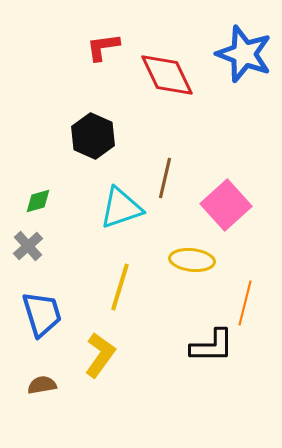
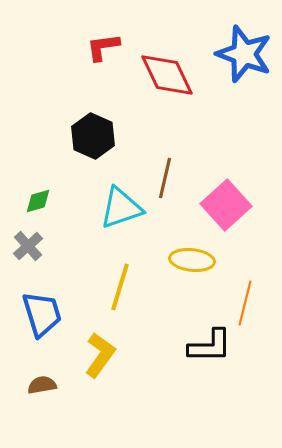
black L-shape: moved 2 px left
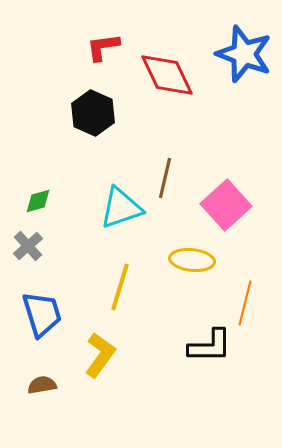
black hexagon: moved 23 px up
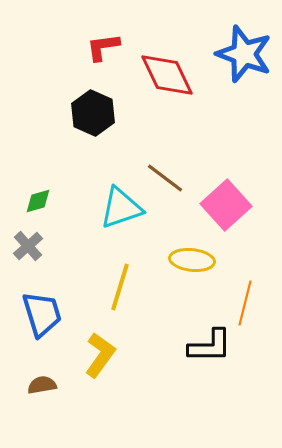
brown line: rotated 66 degrees counterclockwise
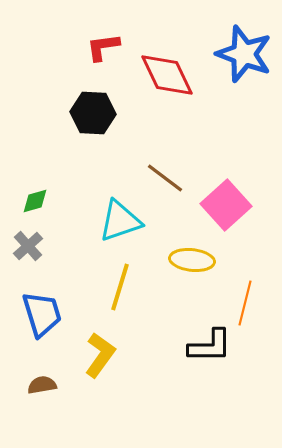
black hexagon: rotated 21 degrees counterclockwise
green diamond: moved 3 px left
cyan triangle: moved 1 px left, 13 px down
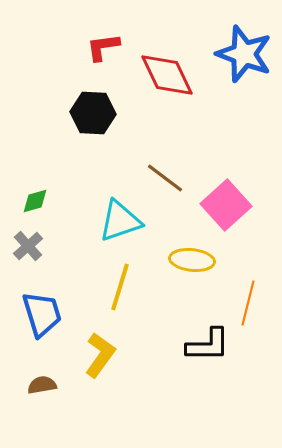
orange line: moved 3 px right
black L-shape: moved 2 px left, 1 px up
